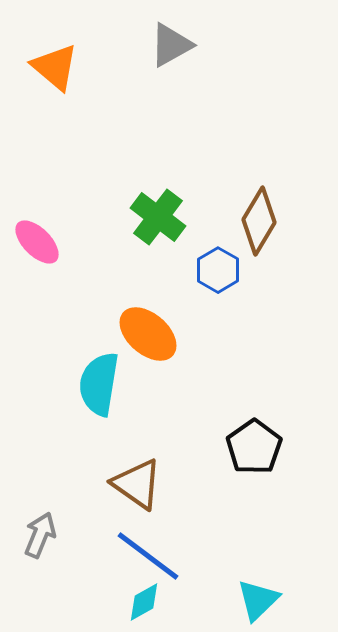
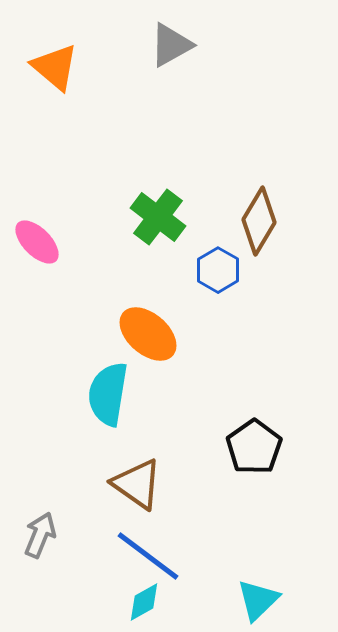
cyan semicircle: moved 9 px right, 10 px down
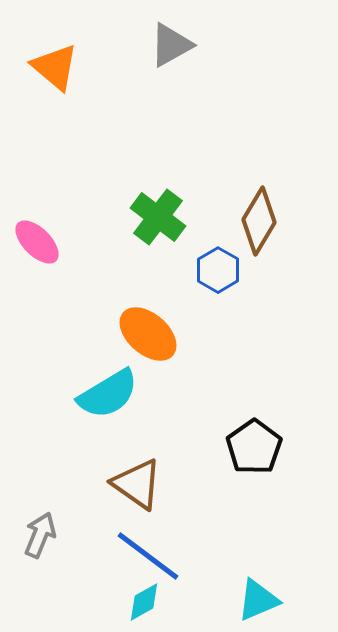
cyan semicircle: rotated 130 degrees counterclockwise
cyan triangle: rotated 21 degrees clockwise
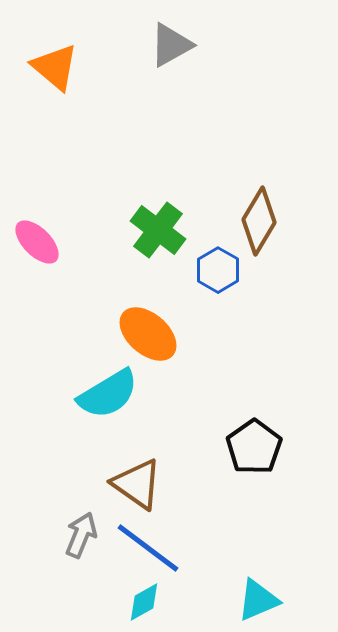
green cross: moved 13 px down
gray arrow: moved 41 px right
blue line: moved 8 px up
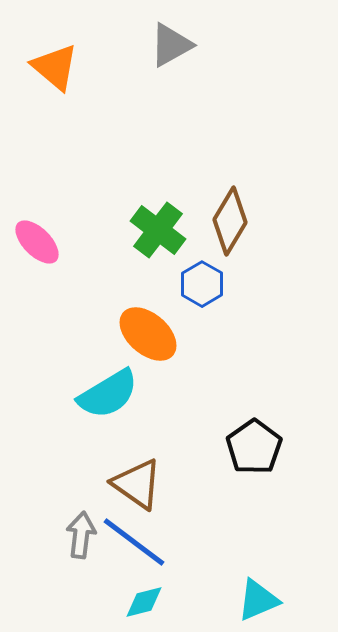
brown diamond: moved 29 px left
blue hexagon: moved 16 px left, 14 px down
gray arrow: rotated 15 degrees counterclockwise
blue line: moved 14 px left, 6 px up
cyan diamond: rotated 15 degrees clockwise
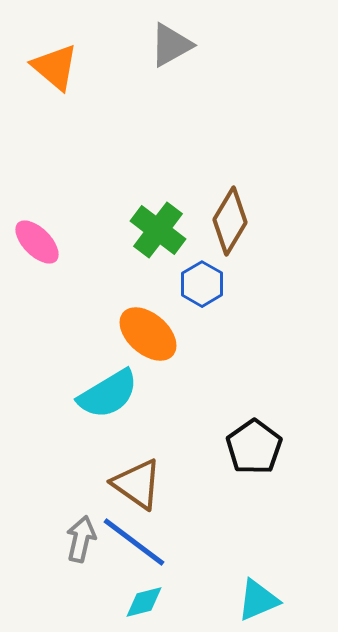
gray arrow: moved 4 px down; rotated 6 degrees clockwise
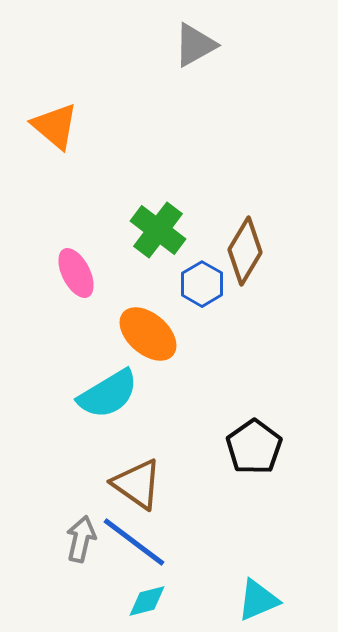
gray triangle: moved 24 px right
orange triangle: moved 59 px down
brown diamond: moved 15 px right, 30 px down
pink ellipse: moved 39 px right, 31 px down; rotated 18 degrees clockwise
cyan diamond: moved 3 px right, 1 px up
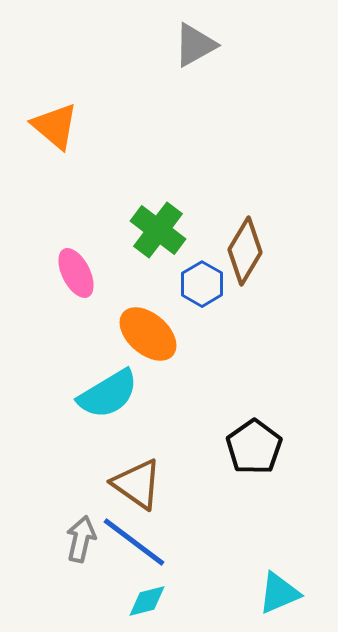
cyan triangle: moved 21 px right, 7 px up
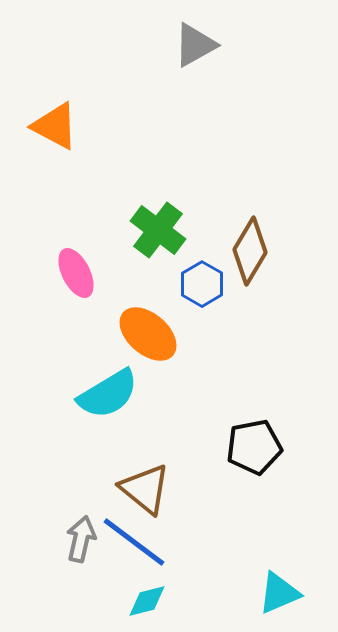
orange triangle: rotated 12 degrees counterclockwise
brown diamond: moved 5 px right
black pentagon: rotated 24 degrees clockwise
brown triangle: moved 8 px right, 5 px down; rotated 4 degrees clockwise
